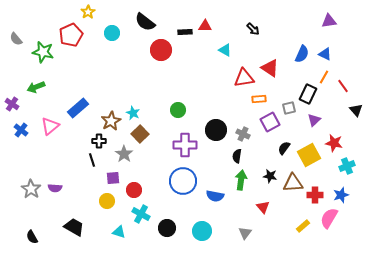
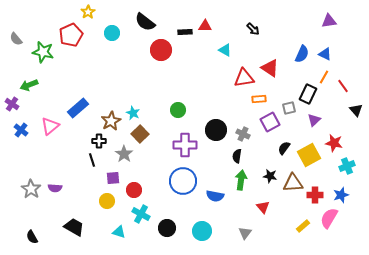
green arrow at (36, 87): moved 7 px left, 2 px up
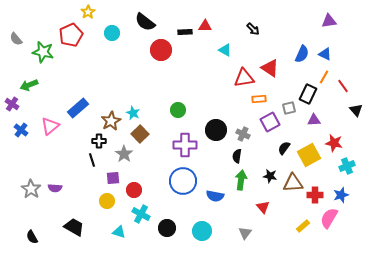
purple triangle at (314, 120): rotated 40 degrees clockwise
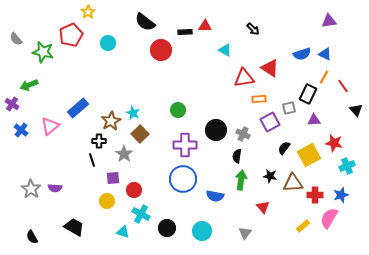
cyan circle at (112, 33): moved 4 px left, 10 px down
blue semicircle at (302, 54): rotated 48 degrees clockwise
blue circle at (183, 181): moved 2 px up
cyan triangle at (119, 232): moved 4 px right
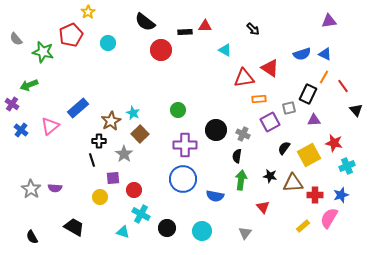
yellow circle at (107, 201): moved 7 px left, 4 px up
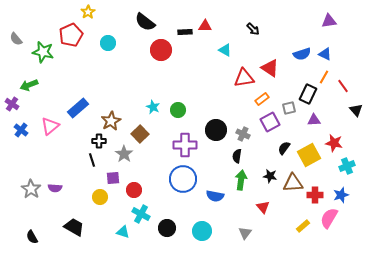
orange rectangle at (259, 99): moved 3 px right; rotated 32 degrees counterclockwise
cyan star at (133, 113): moved 20 px right, 6 px up
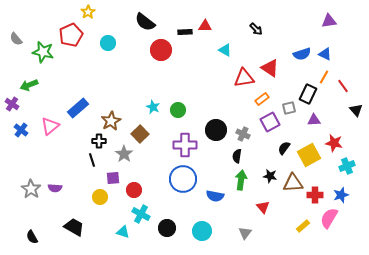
black arrow at (253, 29): moved 3 px right
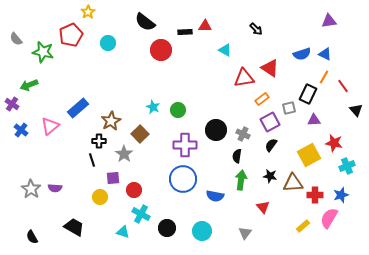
black semicircle at (284, 148): moved 13 px left, 3 px up
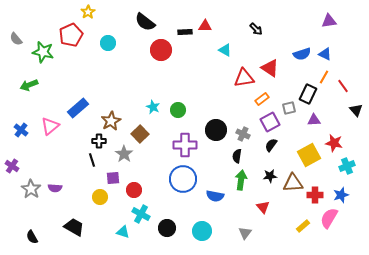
purple cross at (12, 104): moved 62 px down
black star at (270, 176): rotated 16 degrees counterclockwise
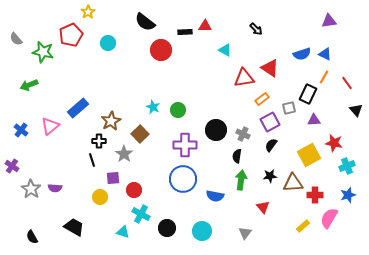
red line at (343, 86): moved 4 px right, 3 px up
blue star at (341, 195): moved 7 px right
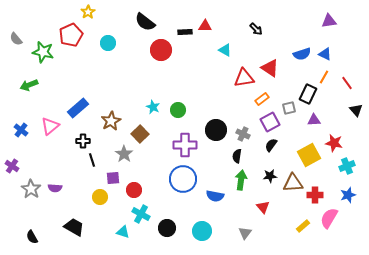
black cross at (99, 141): moved 16 px left
